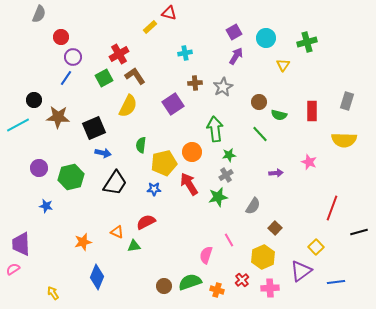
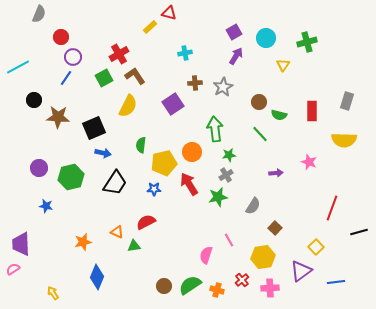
cyan line at (18, 125): moved 58 px up
yellow hexagon at (263, 257): rotated 15 degrees clockwise
green semicircle at (190, 282): moved 3 px down; rotated 15 degrees counterclockwise
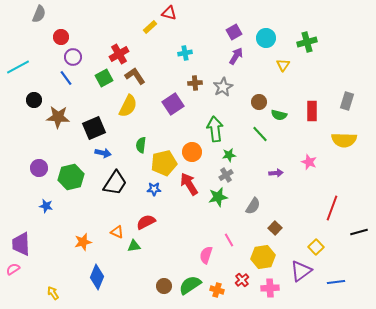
blue line at (66, 78): rotated 70 degrees counterclockwise
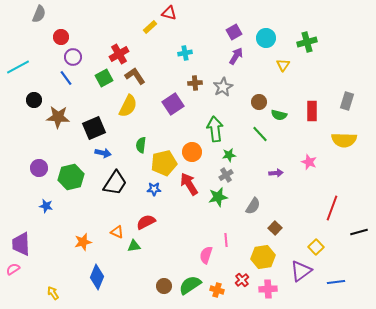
pink line at (229, 240): moved 3 px left; rotated 24 degrees clockwise
pink cross at (270, 288): moved 2 px left, 1 px down
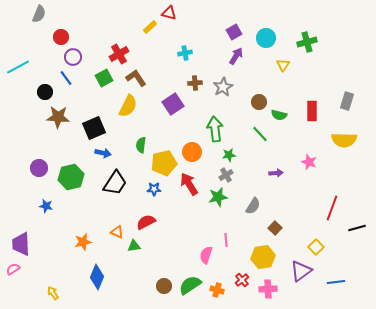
brown L-shape at (135, 76): moved 1 px right, 2 px down
black circle at (34, 100): moved 11 px right, 8 px up
black line at (359, 232): moved 2 px left, 4 px up
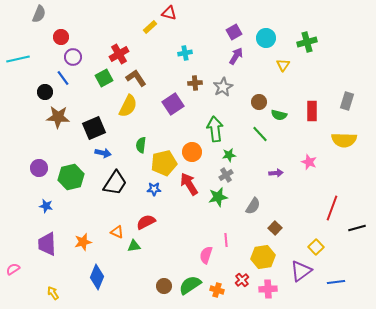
cyan line at (18, 67): moved 8 px up; rotated 15 degrees clockwise
blue line at (66, 78): moved 3 px left
purple trapezoid at (21, 244): moved 26 px right
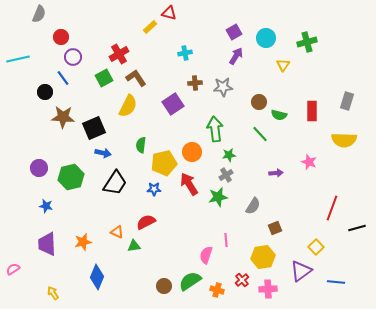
gray star at (223, 87): rotated 24 degrees clockwise
brown star at (58, 117): moved 5 px right
brown square at (275, 228): rotated 24 degrees clockwise
blue line at (336, 282): rotated 12 degrees clockwise
green semicircle at (190, 285): moved 4 px up
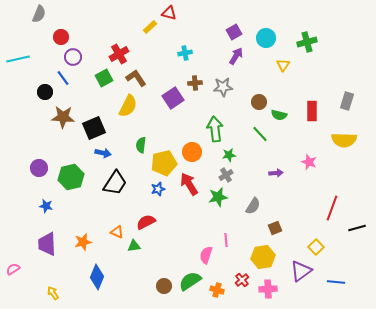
purple square at (173, 104): moved 6 px up
blue star at (154, 189): moved 4 px right; rotated 16 degrees counterclockwise
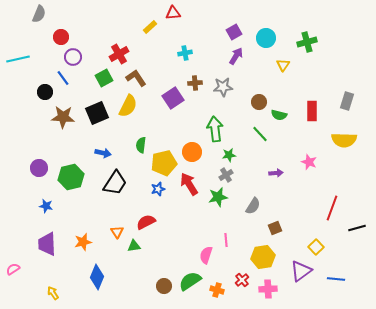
red triangle at (169, 13): moved 4 px right; rotated 21 degrees counterclockwise
black square at (94, 128): moved 3 px right, 15 px up
orange triangle at (117, 232): rotated 32 degrees clockwise
blue line at (336, 282): moved 3 px up
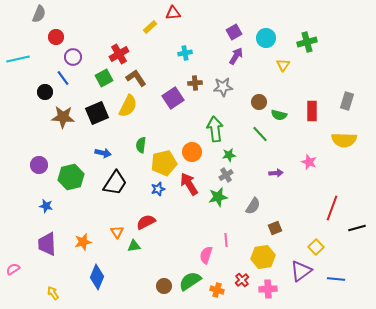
red circle at (61, 37): moved 5 px left
purple circle at (39, 168): moved 3 px up
